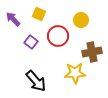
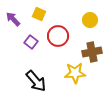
yellow circle: moved 9 px right
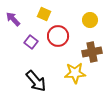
yellow square: moved 5 px right
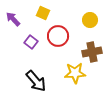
yellow square: moved 1 px left, 1 px up
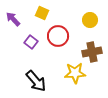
yellow square: moved 1 px left
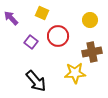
purple arrow: moved 2 px left, 1 px up
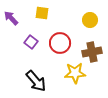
yellow square: rotated 16 degrees counterclockwise
red circle: moved 2 px right, 7 px down
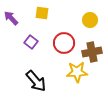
red circle: moved 4 px right
yellow star: moved 2 px right, 1 px up
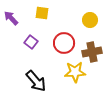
yellow star: moved 2 px left
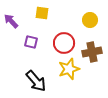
purple arrow: moved 3 px down
purple square: rotated 24 degrees counterclockwise
yellow star: moved 6 px left, 3 px up; rotated 15 degrees counterclockwise
